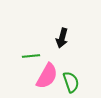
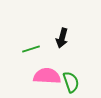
green line: moved 7 px up; rotated 12 degrees counterclockwise
pink semicircle: rotated 116 degrees counterclockwise
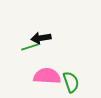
black arrow: moved 21 px left; rotated 66 degrees clockwise
green line: moved 1 px left, 2 px up
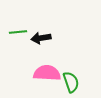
green line: moved 12 px left, 15 px up; rotated 12 degrees clockwise
pink semicircle: moved 3 px up
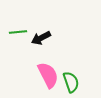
black arrow: rotated 18 degrees counterclockwise
pink semicircle: moved 1 px right, 2 px down; rotated 60 degrees clockwise
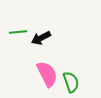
pink semicircle: moved 1 px left, 1 px up
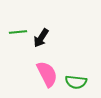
black arrow: rotated 30 degrees counterclockwise
green semicircle: moved 5 px right; rotated 115 degrees clockwise
